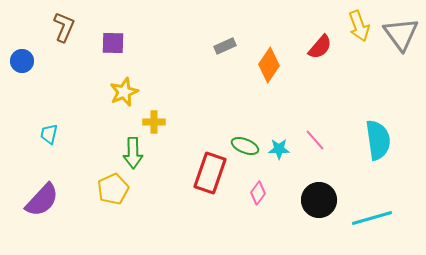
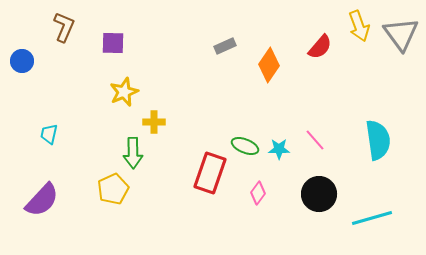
black circle: moved 6 px up
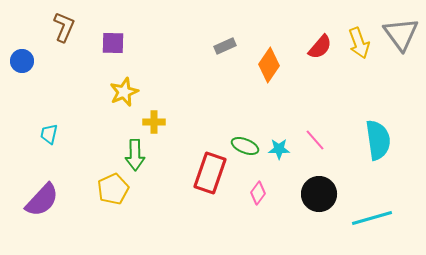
yellow arrow: moved 17 px down
green arrow: moved 2 px right, 2 px down
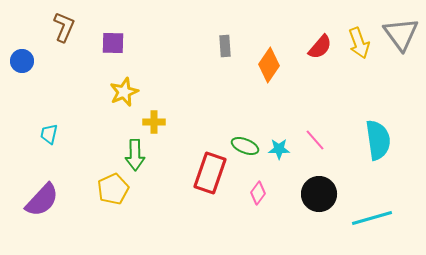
gray rectangle: rotated 70 degrees counterclockwise
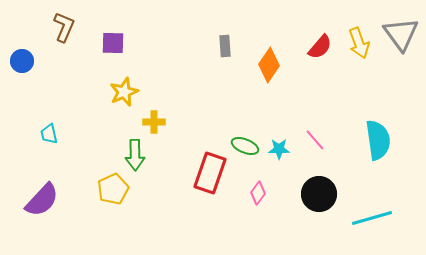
cyan trapezoid: rotated 25 degrees counterclockwise
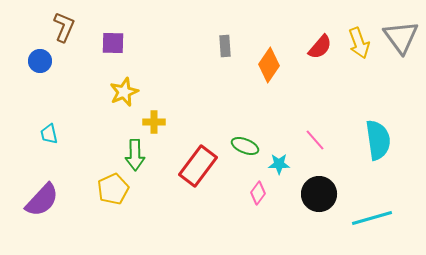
gray triangle: moved 3 px down
blue circle: moved 18 px right
cyan star: moved 15 px down
red rectangle: moved 12 px left, 7 px up; rotated 18 degrees clockwise
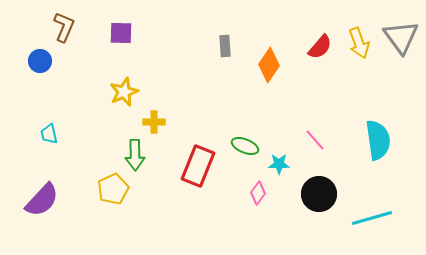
purple square: moved 8 px right, 10 px up
red rectangle: rotated 15 degrees counterclockwise
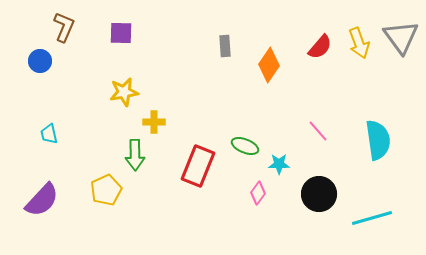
yellow star: rotated 12 degrees clockwise
pink line: moved 3 px right, 9 px up
yellow pentagon: moved 7 px left, 1 px down
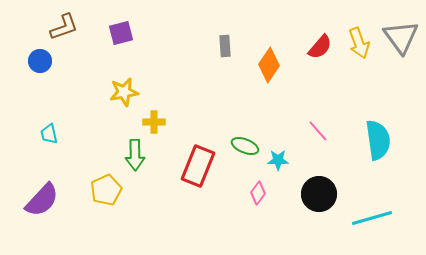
brown L-shape: rotated 48 degrees clockwise
purple square: rotated 15 degrees counterclockwise
cyan star: moved 1 px left, 4 px up
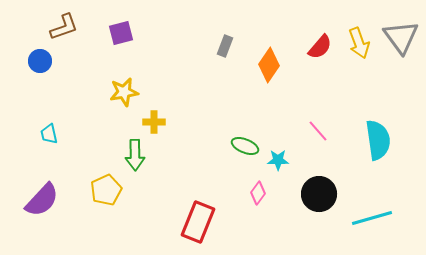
gray rectangle: rotated 25 degrees clockwise
red rectangle: moved 56 px down
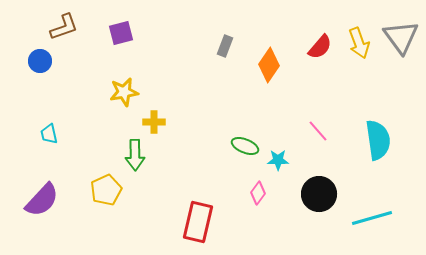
red rectangle: rotated 9 degrees counterclockwise
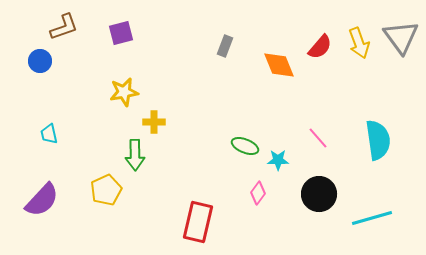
orange diamond: moved 10 px right; rotated 56 degrees counterclockwise
pink line: moved 7 px down
